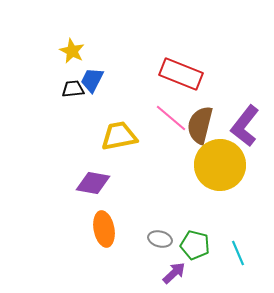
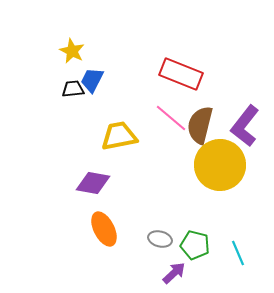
orange ellipse: rotated 16 degrees counterclockwise
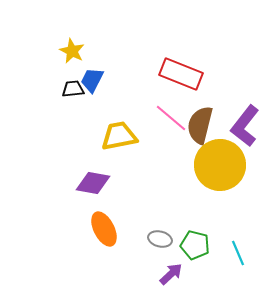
purple arrow: moved 3 px left, 1 px down
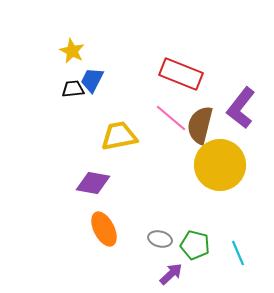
purple L-shape: moved 4 px left, 18 px up
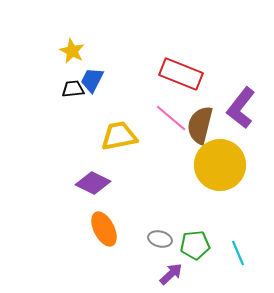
purple diamond: rotated 16 degrees clockwise
green pentagon: rotated 20 degrees counterclockwise
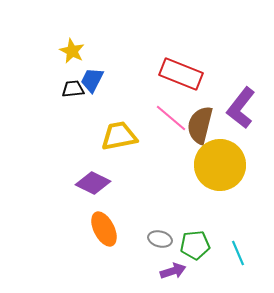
purple arrow: moved 2 px right, 3 px up; rotated 25 degrees clockwise
